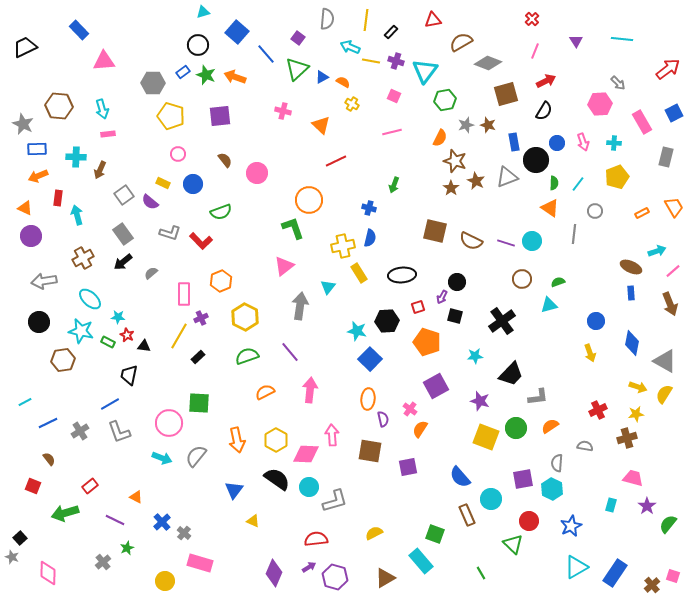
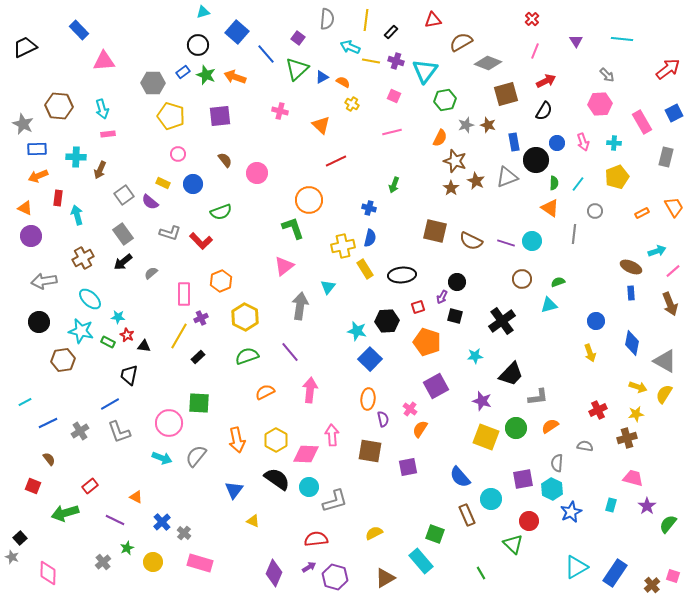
gray arrow at (618, 83): moved 11 px left, 8 px up
pink cross at (283, 111): moved 3 px left
yellow rectangle at (359, 273): moved 6 px right, 4 px up
purple star at (480, 401): moved 2 px right
blue star at (571, 526): moved 14 px up
yellow circle at (165, 581): moved 12 px left, 19 px up
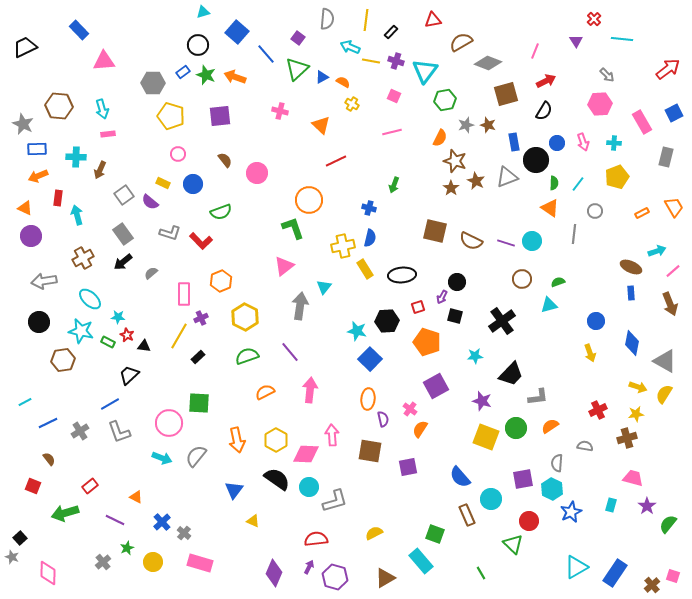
red cross at (532, 19): moved 62 px right
cyan triangle at (328, 287): moved 4 px left
black trapezoid at (129, 375): rotated 35 degrees clockwise
purple arrow at (309, 567): rotated 32 degrees counterclockwise
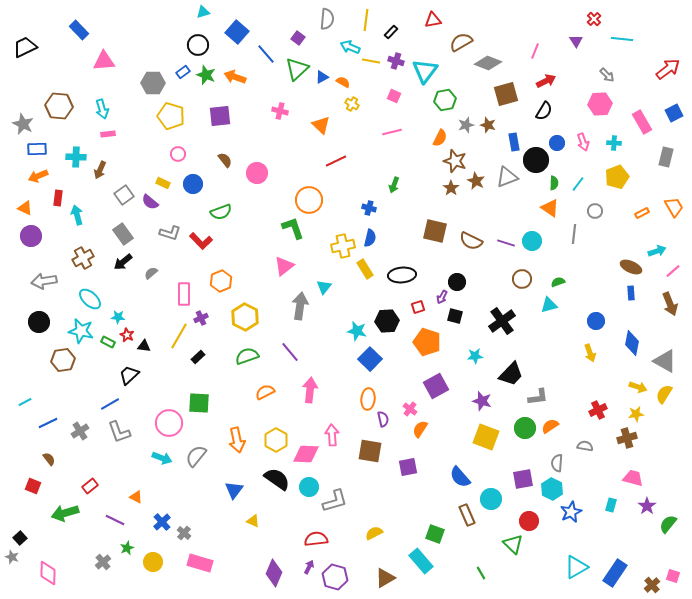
green circle at (516, 428): moved 9 px right
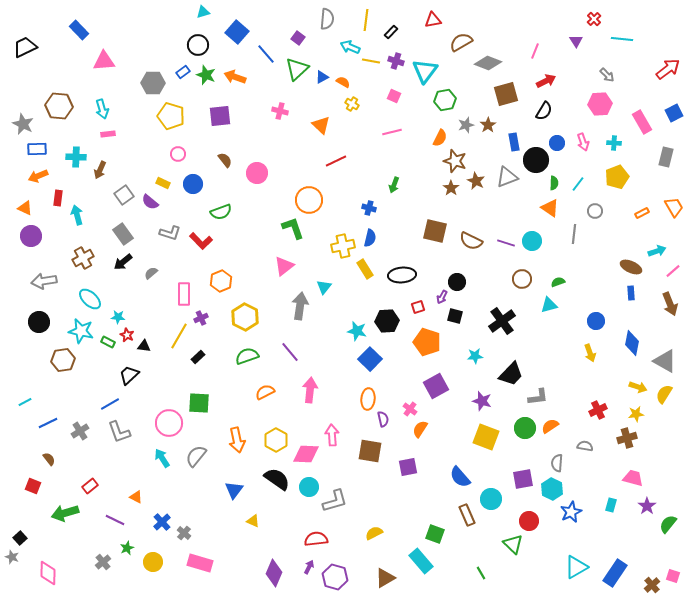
brown star at (488, 125): rotated 21 degrees clockwise
cyan arrow at (162, 458): rotated 144 degrees counterclockwise
